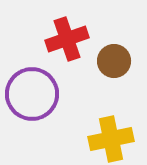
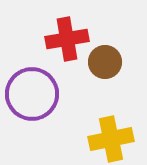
red cross: rotated 9 degrees clockwise
brown circle: moved 9 px left, 1 px down
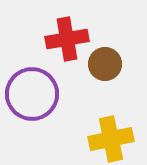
brown circle: moved 2 px down
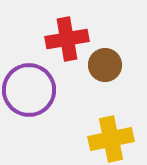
brown circle: moved 1 px down
purple circle: moved 3 px left, 4 px up
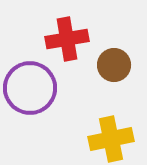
brown circle: moved 9 px right
purple circle: moved 1 px right, 2 px up
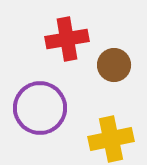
purple circle: moved 10 px right, 20 px down
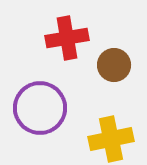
red cross: moved 1 px up
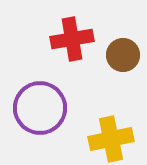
red cross: moved 5 px right, 1 px down
brown circle: moved 9 px right, 10 px up
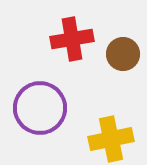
brown circle: moved 1 px up
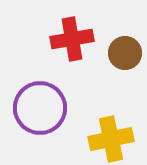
brown circle: moved 2 px right, 1 px up
